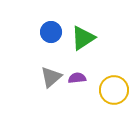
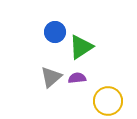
blue circle: moved 4 px right
green triangle: moved 2 px left, 9 px down
yellow circle: moved 6 px left, 11 px down
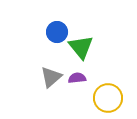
blue circle: moved 2 px right
green triangle: rotated 36 degrees counterclockwise
yellow circle: moved 3 px up
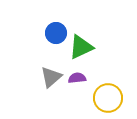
blue circle: moved 1 px left, 1 px down
green triangle: rotated 44 degrees clockwise
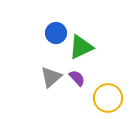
purple semicircle: rotated 54 degrees clockwise
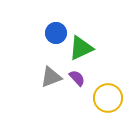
green triangle: moved 1 px down
gray triangle: rotated 20 degrees clockwise
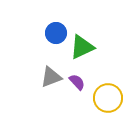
green triangle: moved 1 px right, 1 px up
purple semicircle: moved 4 px down
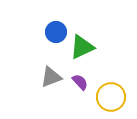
blue circle: moved 1 px up
purple semicircle: moved 3 px right
yellow circle: moved 3 px right, 1 px up
